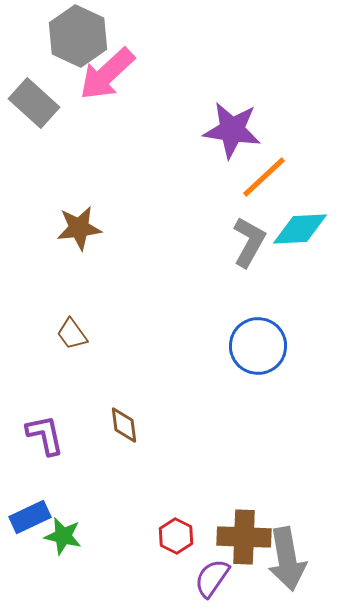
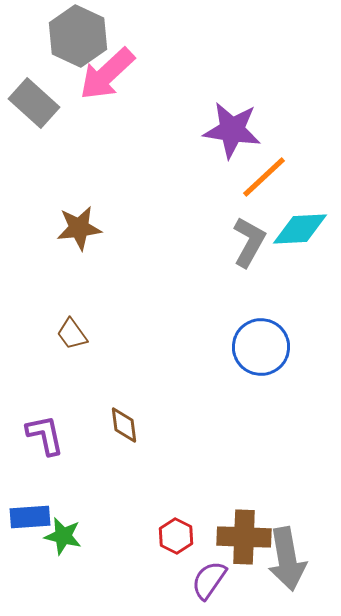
blue circle: moved 3 px right, 1 px down
blue rectangle: rotated 21 degrees clockwise
purple semicircle: moved 3 px left, 2 px down
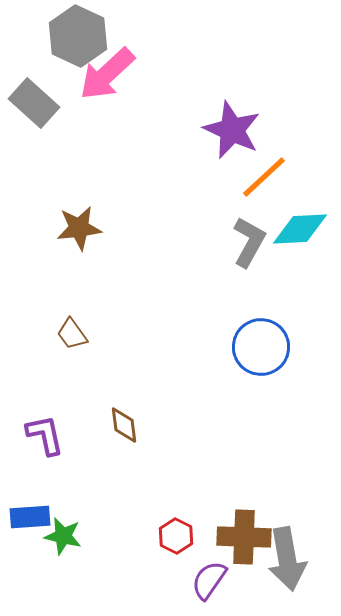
purple star: rotated 16 degrees clockwise
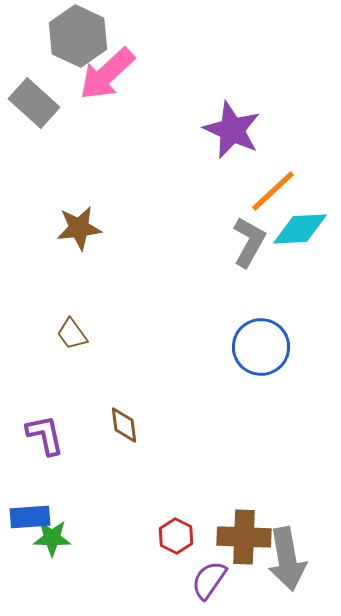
orange line: moved 9 px right, 14 px down
green star: moved 11 px left, 2 px down; rotated 12 degrees counterclockwise
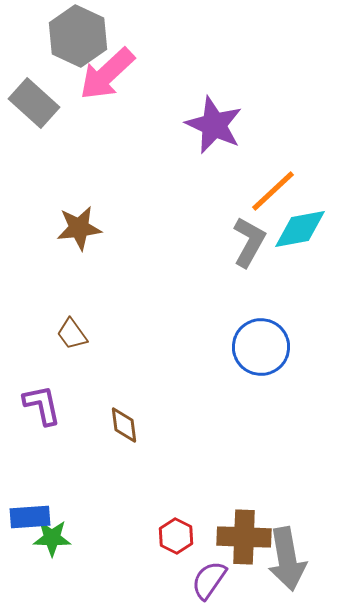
purple star: moved 18 px left, 5 px up
cyan diamond: rotated 8 degrees counterclockwise
purple L-shape: moved 3 px left, 30 px up
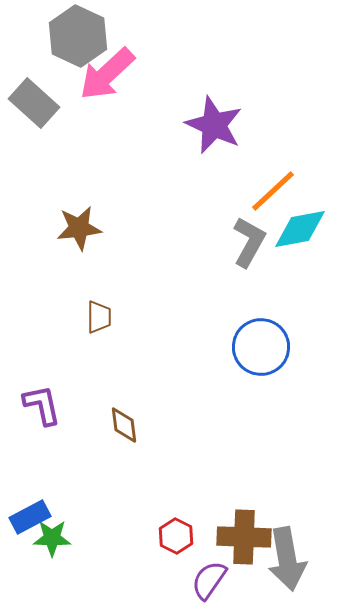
brown trapezoid: moved 27 px right, 17 px up; rotated 144 degrees counterclockwise
blue rectangle: rotated 24 degrees counterclockwise
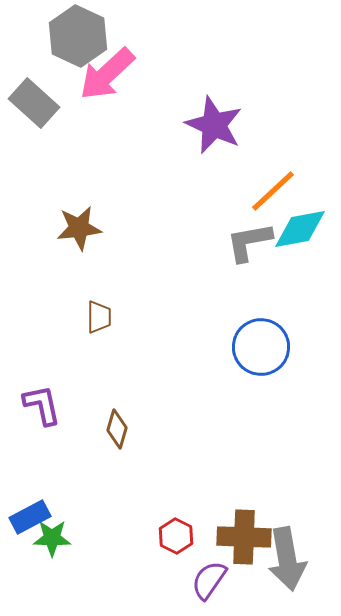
gray L-shape: rotated 129 degrees counterclockwise
brown diamond: moved 7 px left, 4 px down; rotated 24 degrees clockwise
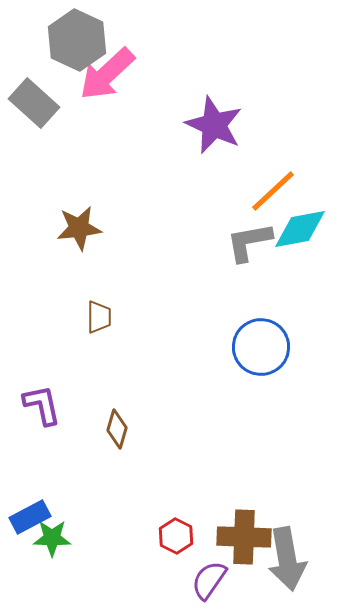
gray hexagon: moved 1 px left, 4 px down
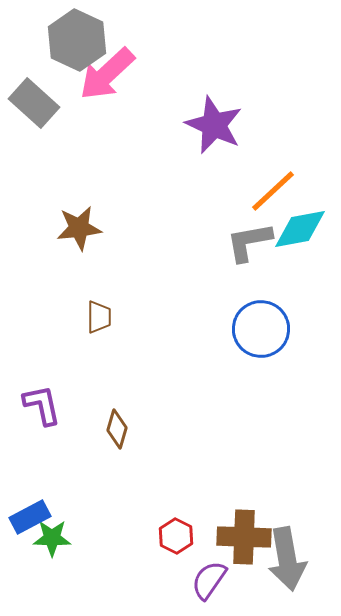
blue circle: moved 18 px up
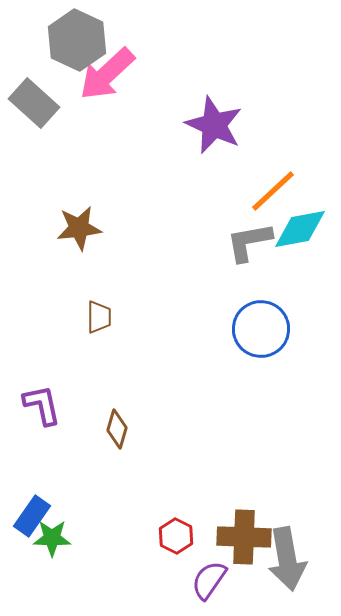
blue rectangle: moved 2 px right, 1 px up; rotated 27 degrees counterclockwise
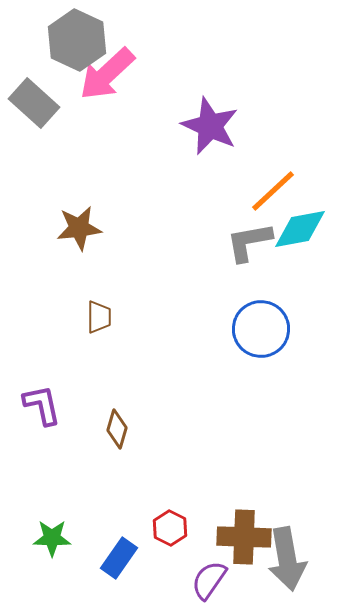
purple star: moved 4 px left, 1 px down
blue rectangle: moved 87 px right, 42 px down
red hexagon: moved 6 px left, 8 px up
